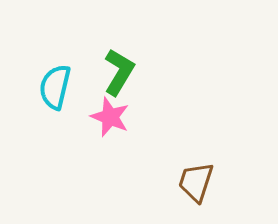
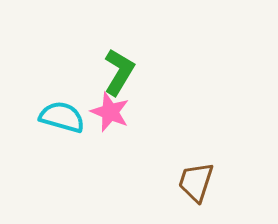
cyan semicircle: moved 7 px right, 30 px down; rotated 93 degrees clockwise
pink star: moved 5 px up
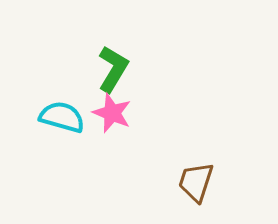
green L-shape: moved 6 px left, 3 px up
pink star: moved 2 px right, 1 px down
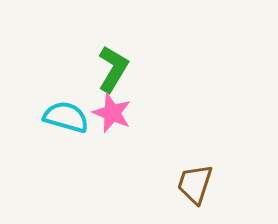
cyan semicircle: moved 4 px right
brown trapezoid: moved 1 px left, 2 px down
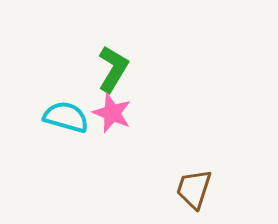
brown trapezoid: moved 1 px left, 5 px down
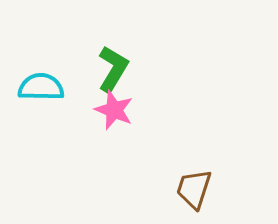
pink star: moved 2 px right, 3 px up
cyan semicircle: moved 25 px left, 30 px up; rotated 15 degrees counterclockwise
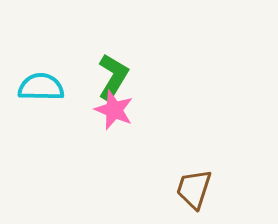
green L-shape: moved 8 px down
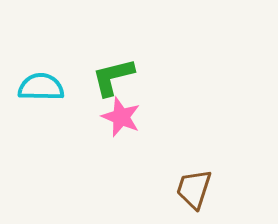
green L-shape: rotated 135 degrees counterclockwise
pink star: moved 7 px right, 7 px down
